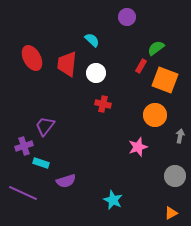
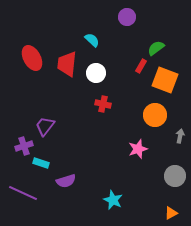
pink star: moved 2 px down
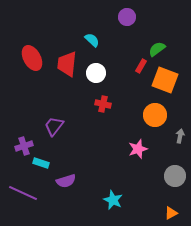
green semicircle: moved 1 px right, 1 px down
purple trapezoid: moved 9 px right
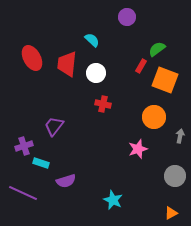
orange circle: moved 1 px left, 2 px down
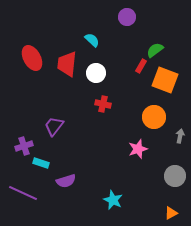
green semicircle: moved 2 px left, 1 px down
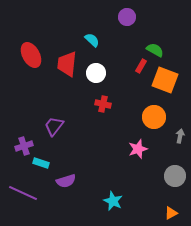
green semicircle: rotated 66 degrees clockwise
red ellipse: moved 1 px left, 3 px up
cyan star: moved 1 px down
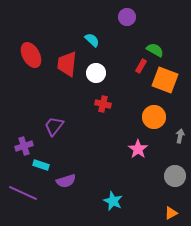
pink star: rotated 18 degrees counterclockwise
cyan rectangle: moved 2 px down
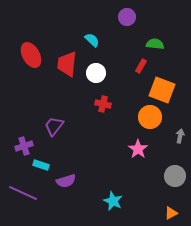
green semicircle: moved 6 px up; rotated 24 degrees counterclockwise
orange square: moved 3 px left, 10 px down
orange circle: moved 4 px left
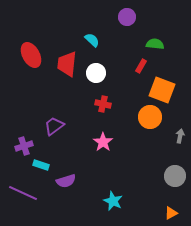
purple trapezoid: rotated 15 degrees clockwise
pink star: moved 35 px left, 7 px up
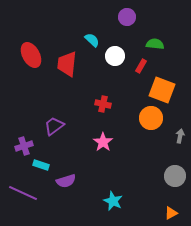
white circle: moved 19 px right, 17 px up
orange circle: moved 1 px right, 1 px down
